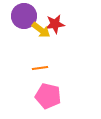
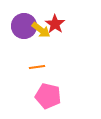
purple circle: moved 10 px down
red star: rotated 30 degrees counterclockwise
orange line: moved 3 px left, 1 px up
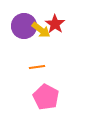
pink pentagon: moved 2 px left, 1 px down; rotated 15 degrees clockwise
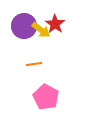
orange line: moved 3 px left, 3 px up
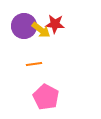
red star: rotated 30 degrees counterclockwise
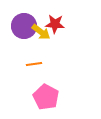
yellow arrow: moved 2 px down
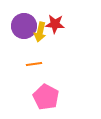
yellow arrow: moved 1 px left; rotated 66 degrees clockwise
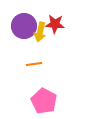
pink pentagon: moved 2 px left, 4 px down
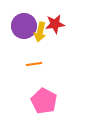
red star: rotated 12 degrees counterclockwise
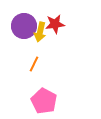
orange line: rotated 56 degrees counterclockwise
